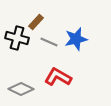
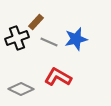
black cross: rotated 35 degrees counterclockwise
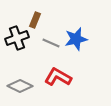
brown rectangle: moved 1 px left, 2 px up; rotated 21 degrees counterclockwise
gray line: moved 2 px right, 1 px down
gray diamond: moved 1 px left, 3 px up
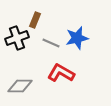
blue star: moved 1 px right, 1 px up
red L-shape: moved 3 px right, 4 px up
gray diamond: rotated 25 degrees counterclockwise
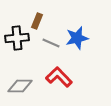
brown rectangle: moved 2 px right, 1 px down
black cross: rotated 15 degrees clockwise
red L-shape: moved 2 px left, 4 px down; rotated 16 degrees clockwise
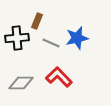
gray diamond: moved 1 px right, 3 px up
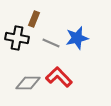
brown rectangle: moved 3 px left, 2 px up
black cross: rotated 15 degrees clockwise
gray diamond: moved 7 px right
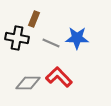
blue star: rotated 15 degrees clockwise
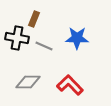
gray line: moved 7 px left, 3 px down
red L-shape: moved 11 px right, 8 px down
gray diamond: moved 1 px up
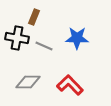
brown rectangle: moved 2 px up
